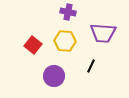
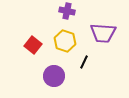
purple cross: moved 1 px left, 1 px up
yellow hexagon: rotated 15 degrees clockwise
black line: moved 7 px left, 4 px up
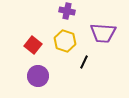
purple circle: moved 16 px left
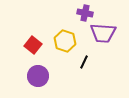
purple cross: moved 18 px right, 2 px down
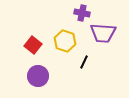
purple cross: moved 3 px left
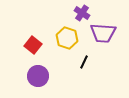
purple cross: rotated 21 degrees clockwise
yellow hexagon: moved 2 px right, 3 px up
